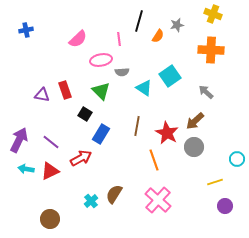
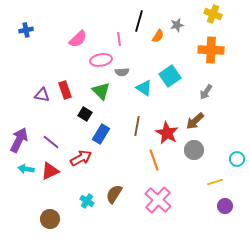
gray arrow: rotated 98 degrees counterclockwise
gray circle: moved 3 px down
cyan cross: moved 4 px left; rotated 16 degrees counterclockwise
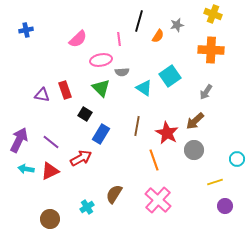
green triangle: moved 3 px up
cyan cross: moved 6 px down; rotated 24 degrees clockwise
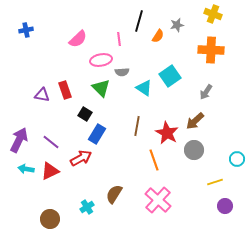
blue rectangle: moved 4 px left
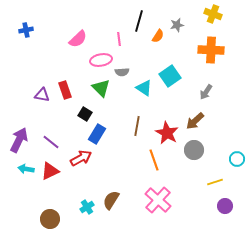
brown semicircle: moved 3 px left, 6 px down
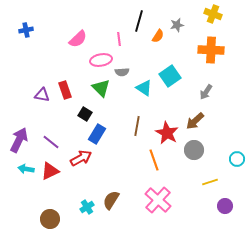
yellow line: moved 5 px left
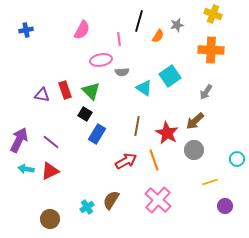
pink semicircle: moved 4 px right, 9 px up; rotated 18 degrees counterclockwise
green triangle: moved 10 px left, 3 px down
red arrow: moved 45 px right, 3 px down
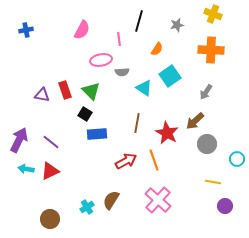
orange semicircle: moved 1 px left, 13 px down
brown line: moved 3 px up
blue rectangle: rotated 54 degrees clockwise
gray circle: moved 13 px right, 6 px up
yellow line: moved 3 px right; rotated 28 degrees clockwise
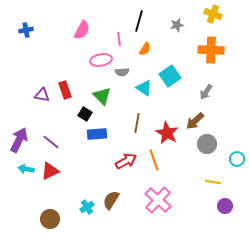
orange semicircle: moved 12 px left
green triangle: moved 11 px right, 5 px down
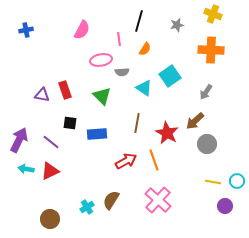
black square: moved 15 px left, 9 px down; rotated 24 degrees counterclockwise
cyan circle: moved 22 px down
